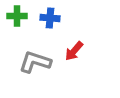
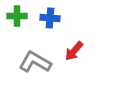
gray L-shape: rotated 12 degrees clockwise
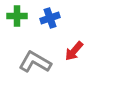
blue cross: rotated 24 degrees counterclockwise
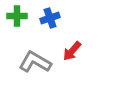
red arrow: moved 2 px left
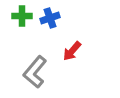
green cross: moved 5 px right
gray L-shape: moved 10 px down; rotated 80 degrees counterclockwise
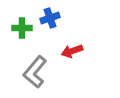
green cross: moved 12 px down
red arrow: rotated 30 degrees clockwise
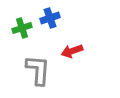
green cross: rotated 18 degrees counterclockwise
gray L-shape: moved 3 px right, 2 px up; rotated 144 degrees clockwise
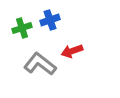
blue cross: moved 2 px down
gray L-shape: moved 2 px right, 6 px up; rotated 56 degrees counterclockwise
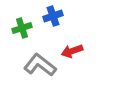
blue cross: moved 3 px right, 4 px up
gray L-shape: moved 1 px down
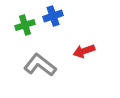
green cross: moved 3 px right, 3 px up
red arrow: moved 12 px right
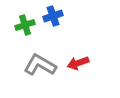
red arrow: moved 6 px left, 12 px down
gray L-shape: rotated 8 degrees counterclockwise
